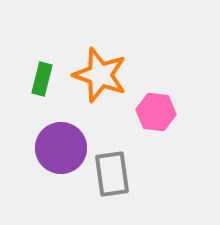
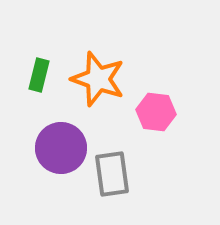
orange star: moved 2 px left, 4 px down
green rectangle: moved 3 px left, 4 px up
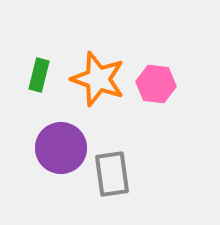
pink hexagon: moved 28 px up
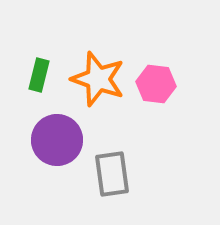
purple circle: moved 4 px left, 8 px up
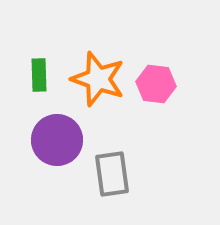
green rectangle: rotated 16 degrees counterclockwise
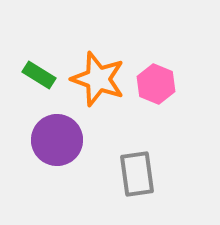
green rectangle: rotated 56 degrees counterclockwise
pink hexagon: rotated 15 degrees clockwise
gray rectangle: moved 25 px right
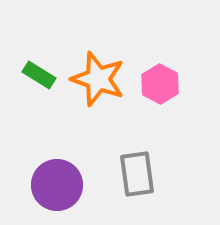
pink hexagon: moved 4 px right; rotated 6 degrees clockwise
purple circle: moved 45 px down
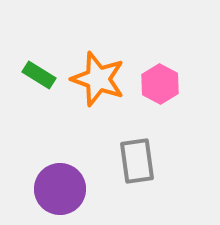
gray rectangle: moved 13 px up
purple circle: moved 3 px right, 4 px down
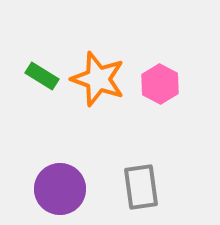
green rectangle: moved 3 px right, 1 px down
gray rectangle: moved 4 px right, 26 px down
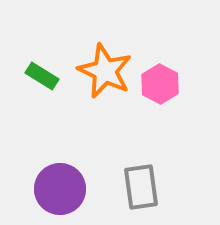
orange star: moved 7 px right, 8 px up; rotated 6 degrees clockwise
